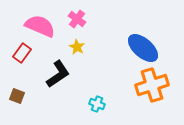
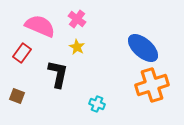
black L-shape: rotated 44 degrees counterclockwise
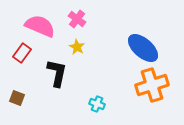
black L-shape: moved 1 px left, 1 px up
brown square: moved 2 px down
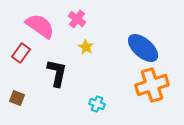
pink semicircle: rotated 12 degrees clockwise
yellow star: moved 9 px right
red rectangle: moved 1 px left
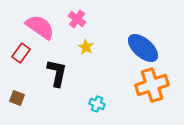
pink semicircle: moved 1 px down
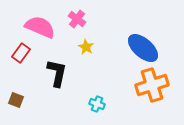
pink semicircle: rotated 12 degrees counterclockwise
brown square: moved 1 px left, 2 px down
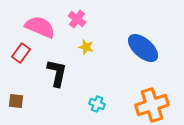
yellow star: rotated 14 degrees counterclockwise
orange cross: moved 20 px down
brown square: moved 1 px down; rotated 14 degrees counterclockwise
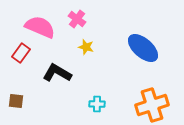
black L-shape: rotated 72 degrees counterclockwise
cyan cross: rotated 21 degrees counterclockwise
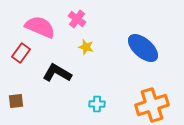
brown square: rotated 14 degrees counterclockwise
